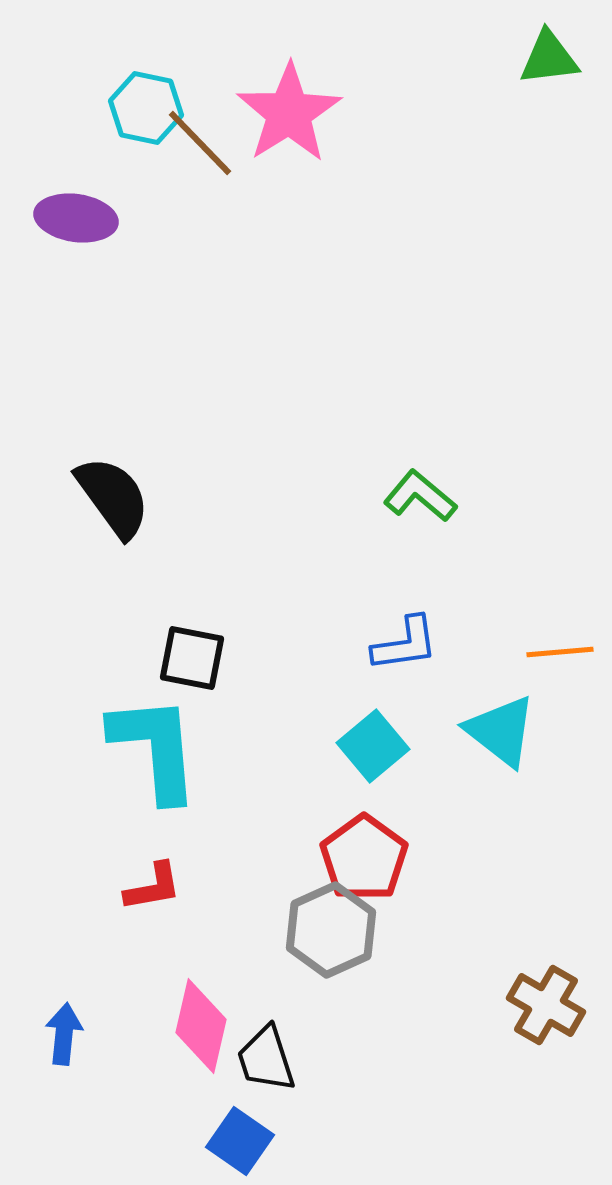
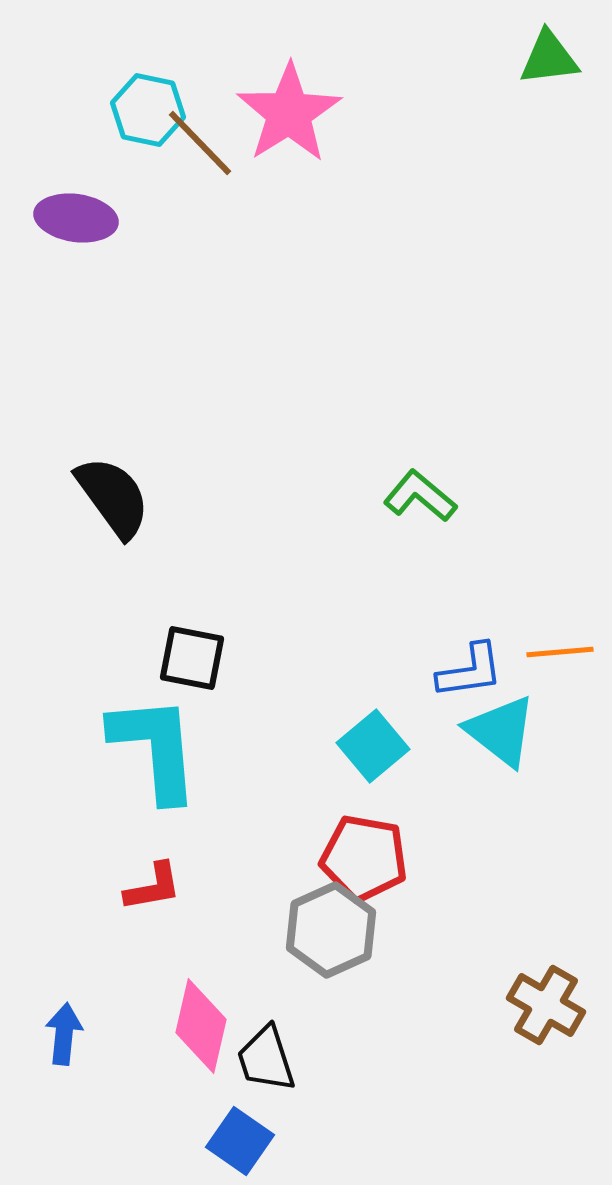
cyan hexagon: moved 2 px right, 2 px down
blue L-shape: moved 65 px right, 27 px down
red pentagon: rotated 26 degrees counterclockwise
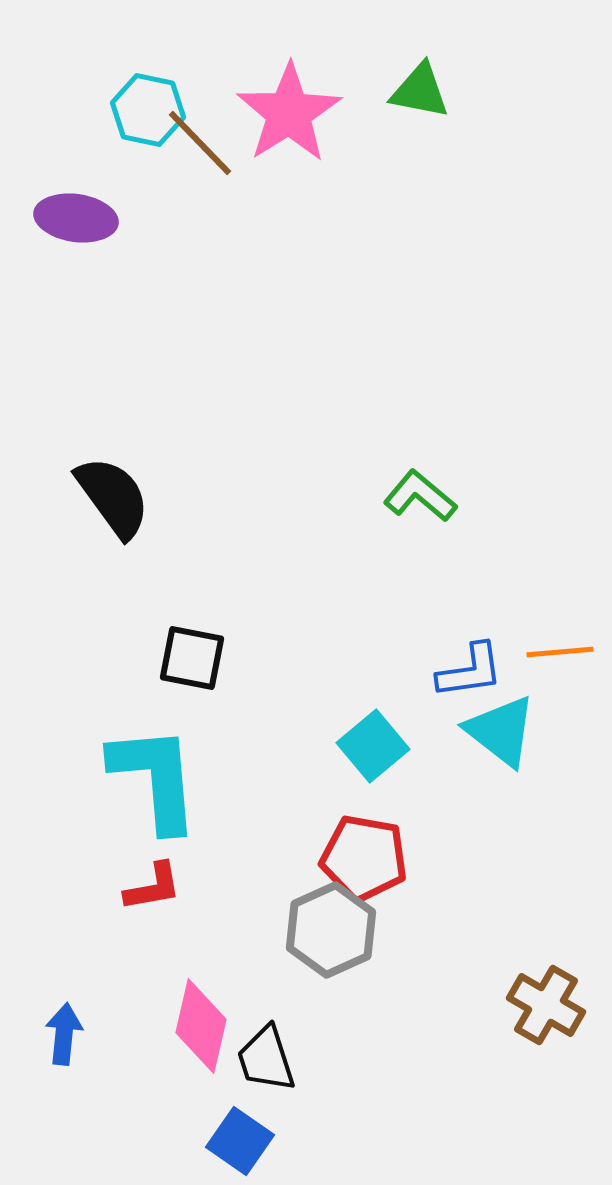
green triangle: moved 129 px left, 33 px down; rotated 18 degrees clockwise
cyan L-shape: moved 30 px down
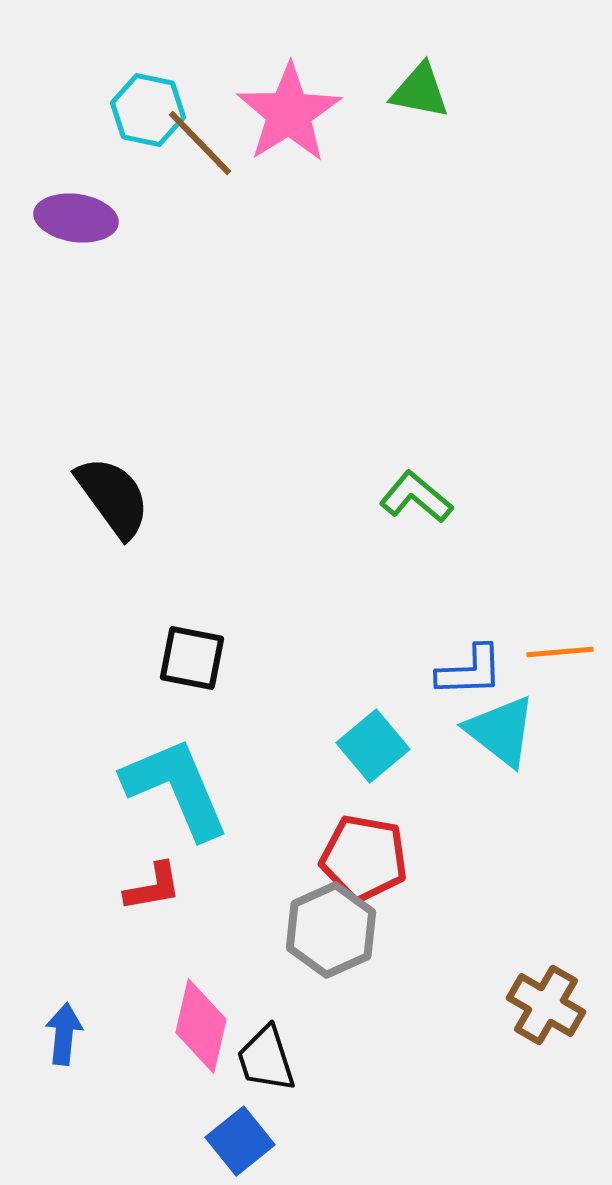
green L-shape: moved 4 px left, 1 px down
blue L-shape: rotated 6 degrees clockwise
cyan L-shape: moved 21 px right, 10 px down; rotated 18 degrees counterclockwise
blue square: rotated 16 degrees clockwise
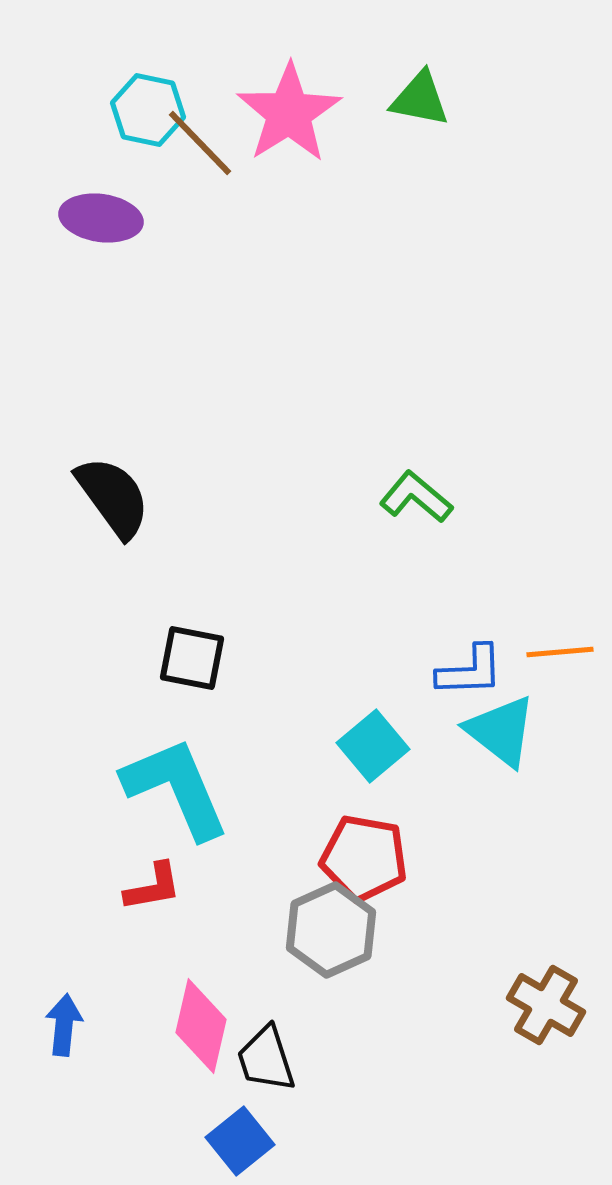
green triangle: moved 8 px down
purple ellipse: moved 25 px right
blue arrow: moved 9 px up
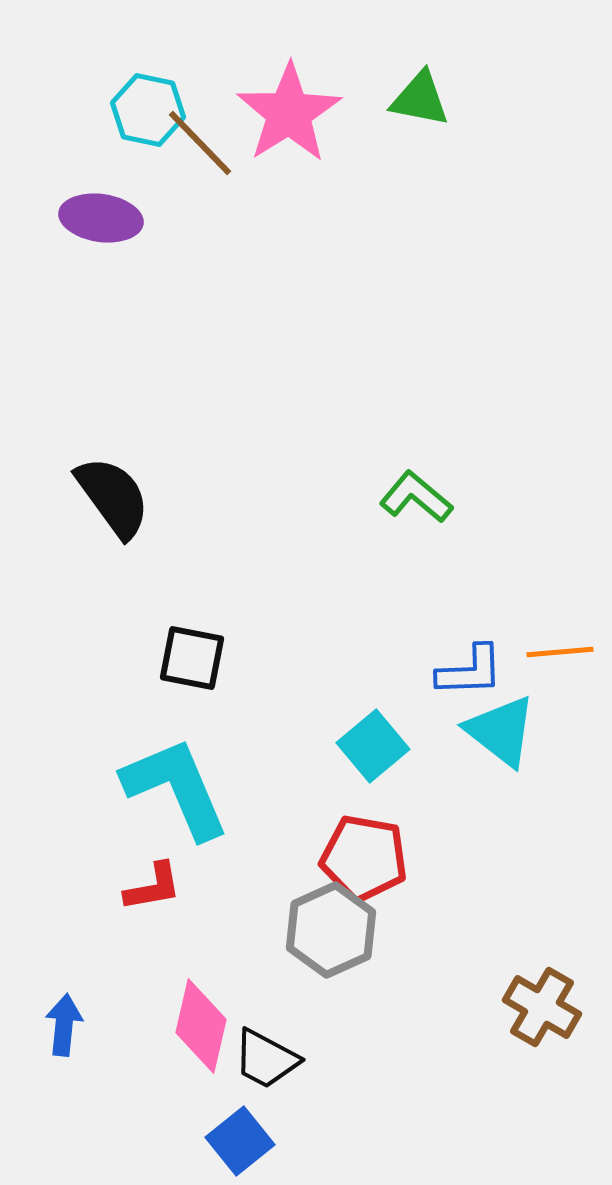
brown cross: moved 4 px left, 2 px down
black trapezoid: rotated 44 degrees counterclockwise
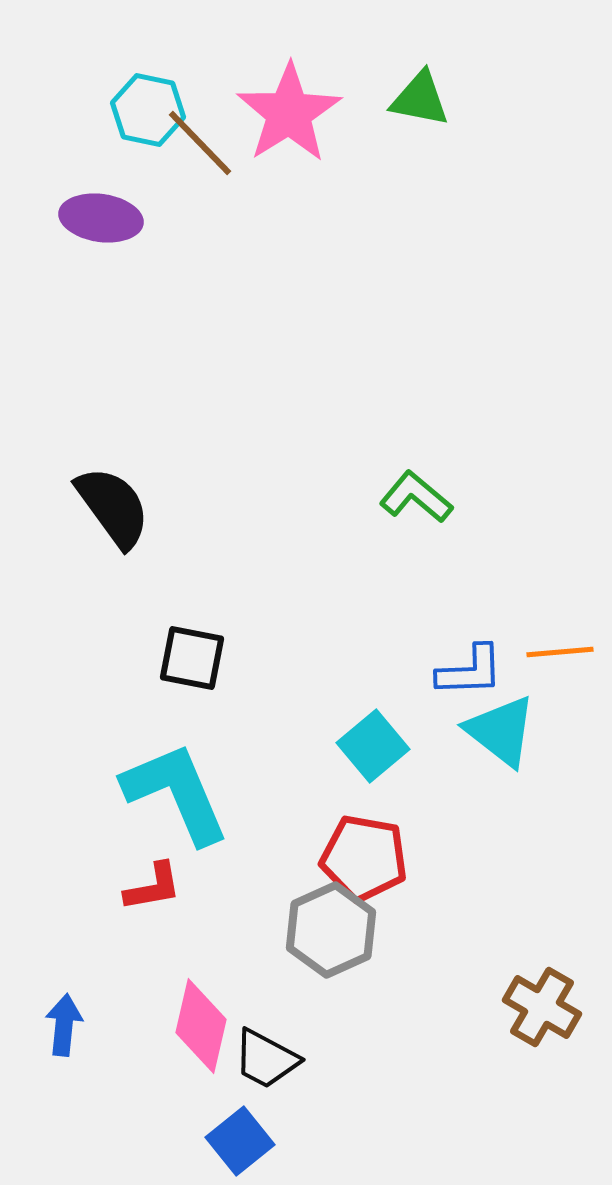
black semicircle: moved 10 px down
cyan L-shape: moved 5 px down
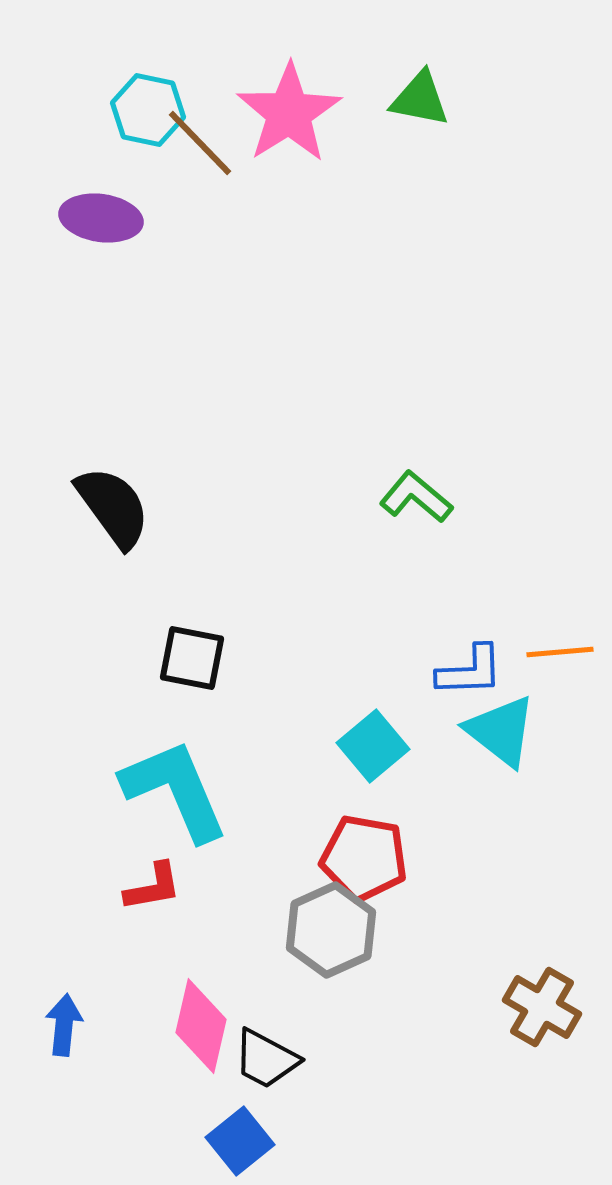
cyan L-shape: moved 1 px left, 3 px up
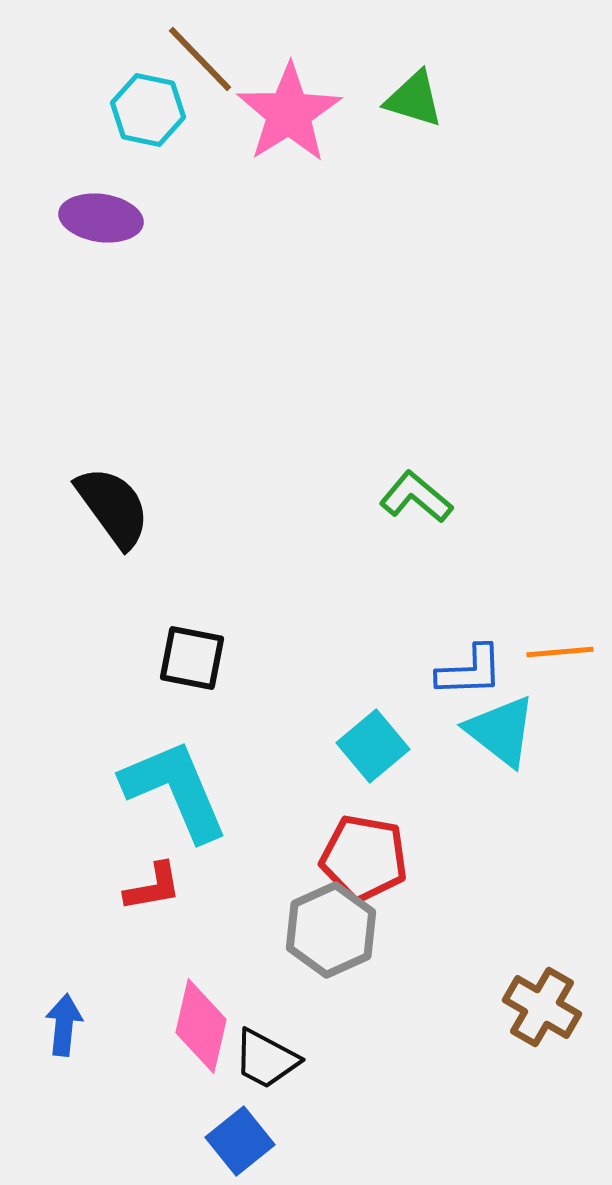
green triangle: moved 6 px left; rotated 6 degrees clockwise
brown line: moved 84 px up
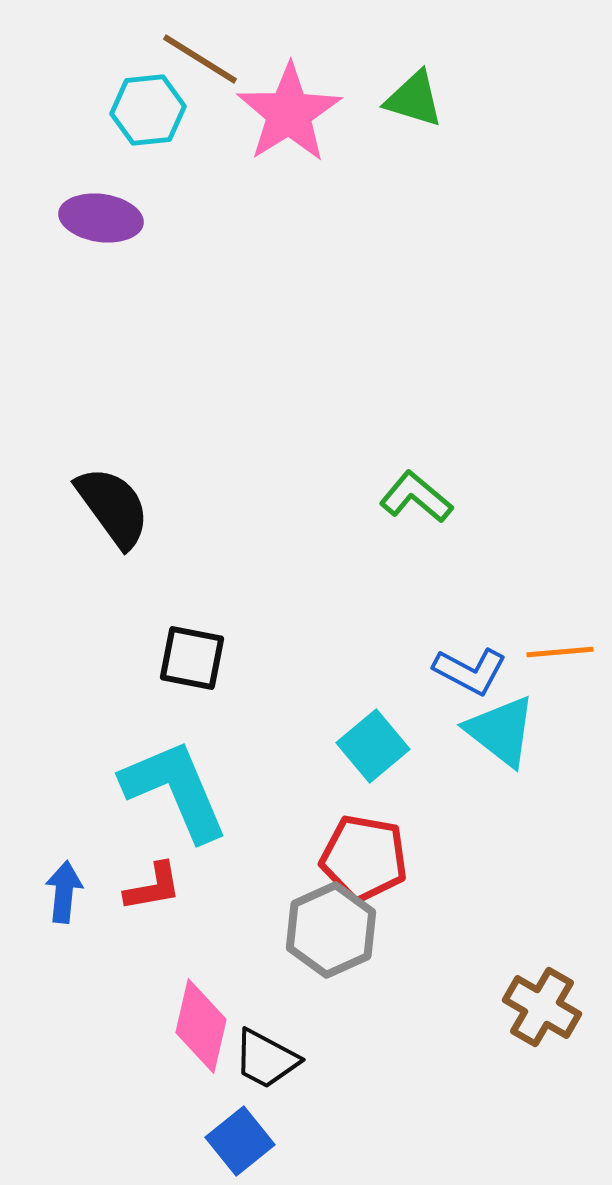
brown line: rotated 14 degrees counterclockwise
cyan hexagon: rotated 18 degrees counterclockwise
blue L-shape: rotated 30 degrees clockwise
blue arrow: moved 133 px up
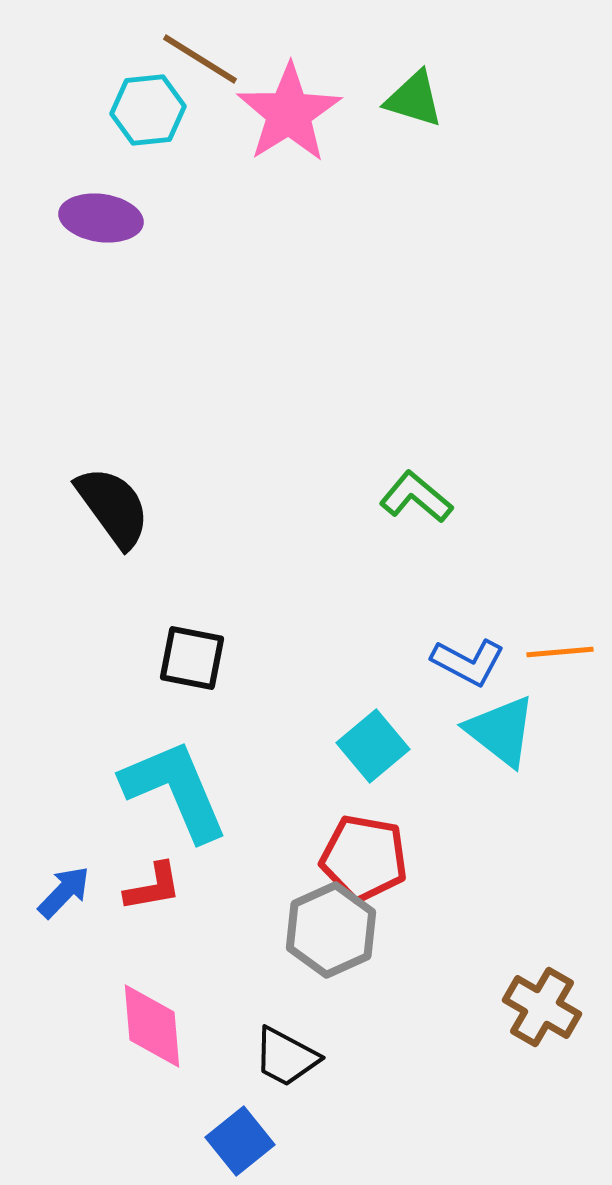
blue L-shape: moved 2 px left, 9 px up
blue arrow: rotated 38 degrees clockwise
pink diamond: moved 49 px left; rotated 18 degrees counterclockwise
black trapezoid: moved 20 px right, 2 px up
